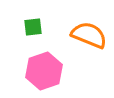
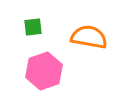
orange semicircle: moved 2 px down; rotated 12 degrees counterclockwise
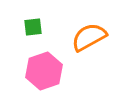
orange semicircle: rotated 39 degrees counterclockwise
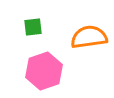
orange semicircle: rotated 21 degrees clockwise
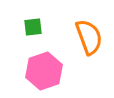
orange semicircle: rotated 78 degrees clockwise
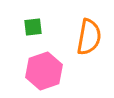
orange semicircle: rotated 30 degrees clockwise
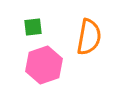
pink hexagon: moved 6 px up
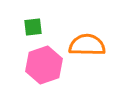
orange semicircle: moved 2 px left, 8 px down; rotated 99 degrees counterclockwise
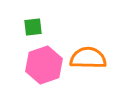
orange semicircle: moved 1 px right, 13 px down
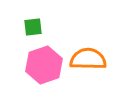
orange semicircle: moved 1 px down
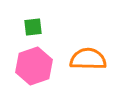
pink hexagon: moved 10 px left, 1 px down
